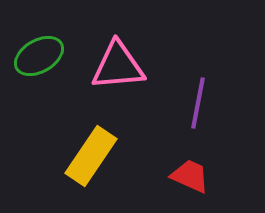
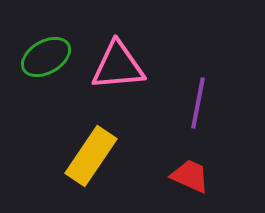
green ellipse: moved 7 px right, 1 px down
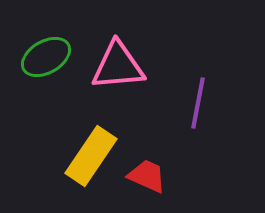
red trapezoid: moved 43 px left
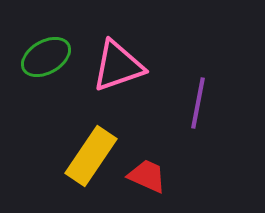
pink triangle: rotated 14 degrees counterclockwise
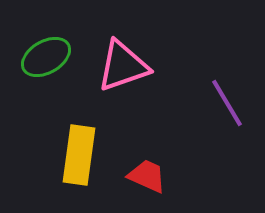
pink triangle: moved 5 px right
purple line: moved 29 px right; rotated 42 degrees counterclockwise
yellow rectangle: moved 12 px left, 1 px up; rotated 26 degrees counterclockwise
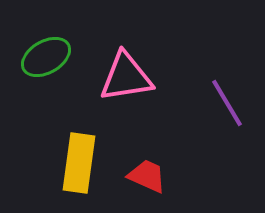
pink triangle: moved 3 px right, 11 px down; rotated 10 degrees clockwise
yellow rectangle: moved 8 px down
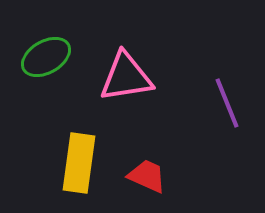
purple line: rotated 9 degrees clockwise
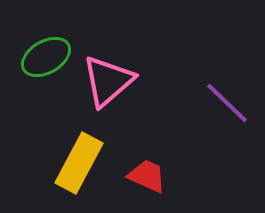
pink triangle: moved 18 px left, 4 px down; rotated 32 degrees counterclockwise
purple line: rotated 24 degrees counterclockwise
yellow rectangle: rotated 20 degrees clockwise
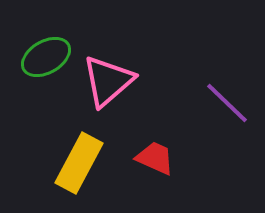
red trapezoid: moved 8 px right, 18 px up
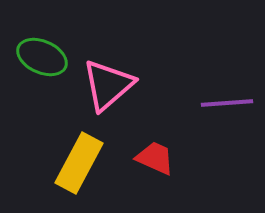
green ellipse: moved 4 px left; rotated 54 degrees clockwise
pink triangle: moved 4 px down
purple line: rotated 48 degrees counterclockwise
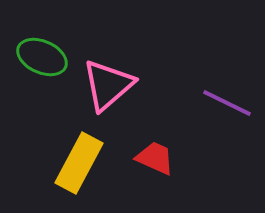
purple line: rotated 30 degrees clockwise
